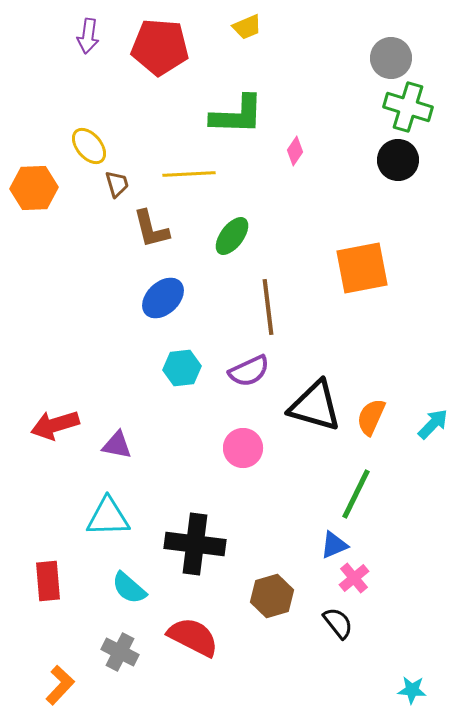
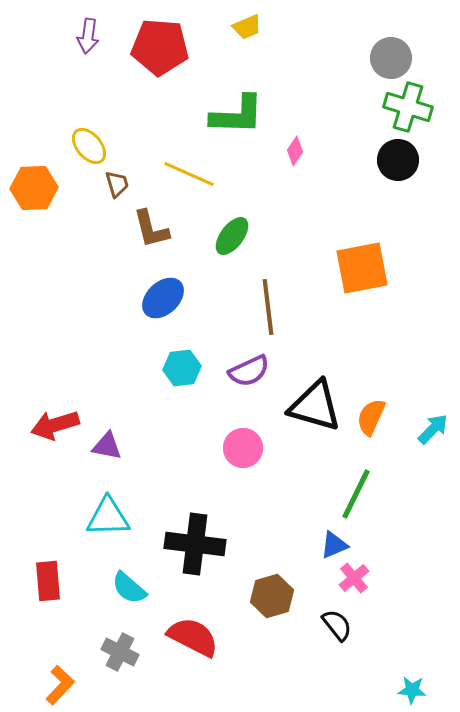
yellow line: rotated 27 degrees clockwise
cyan arrow: moved 5 px down
purple triangle: moved 10 px left, 1 px down
black semicircle: moved 1 px left, 2 px down
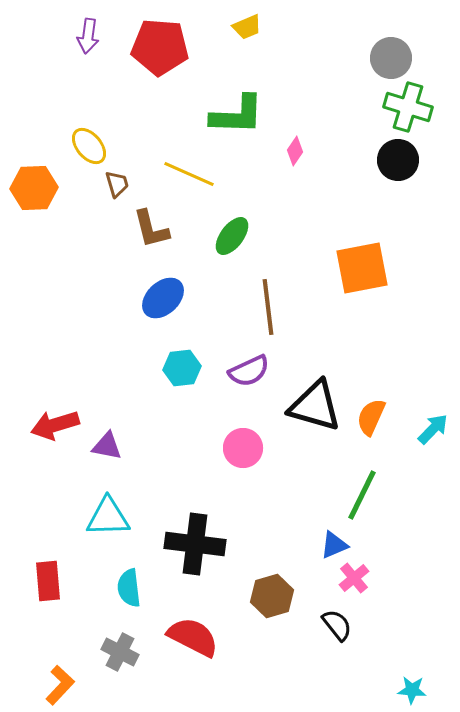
green line: moved 6 px right, 1 px down
cyan semicircle: rotated 42 degrees clockwise
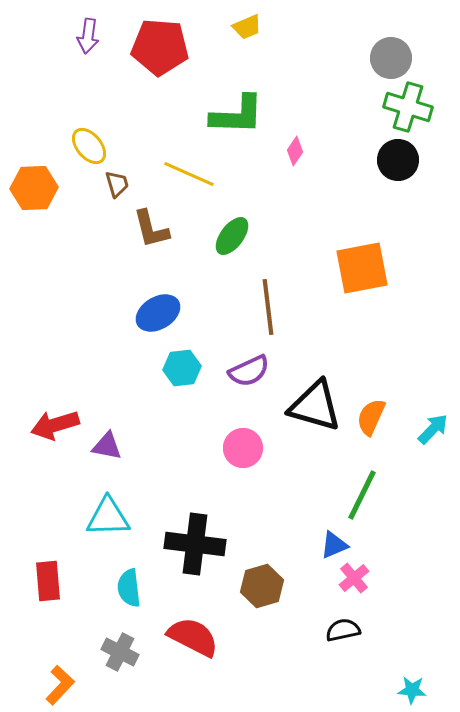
blue ellipse: moved 5 px left, 15 px down; rotated 12 degrees clockwise
brown hexagon: moved 10 px left, 10 px up
black semicircle: moved 6 px right, 5 px down; rotated 64 degrees counterclockwise
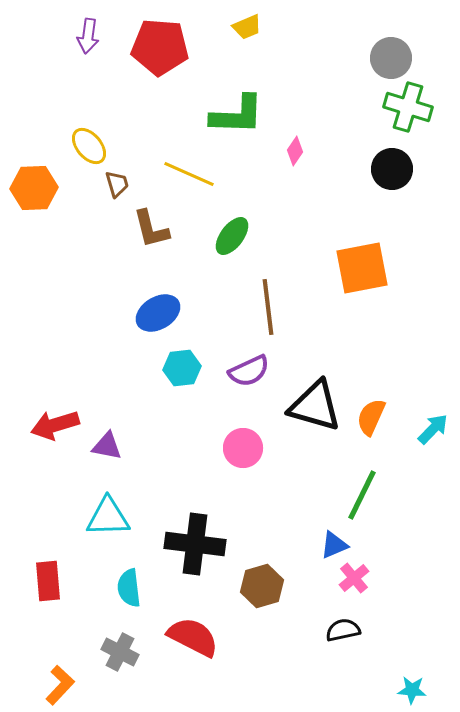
black circle: moved 6 px left, 9 px down
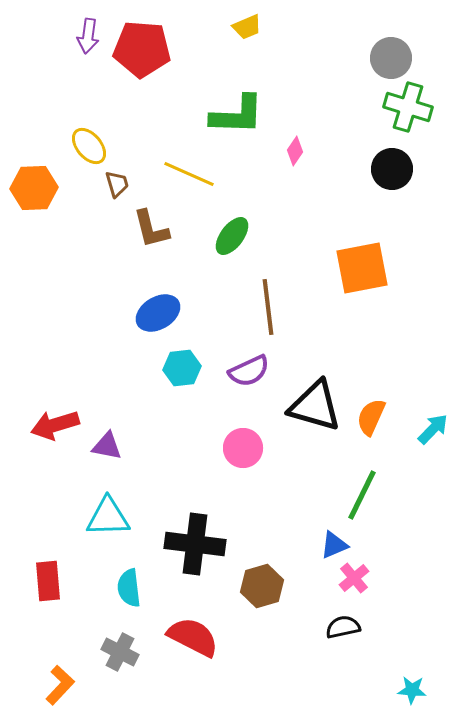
red pentagon: moved 18 px left, 2 px down
black semicircle: moved 3 px up
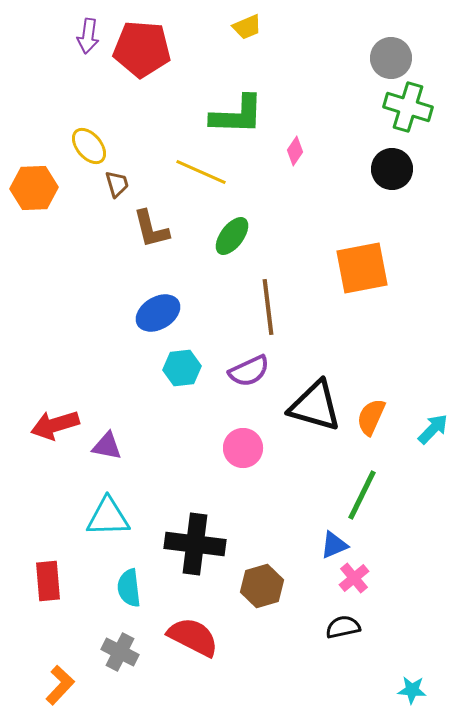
yellow line: moved 12 px right, 2 px up
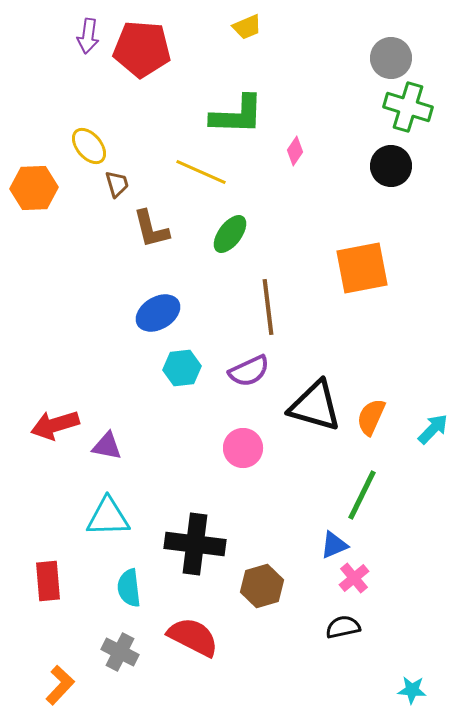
black circle: moved 1 px left, 3 px up
green ellipse: moved 2 px left, 2 px up
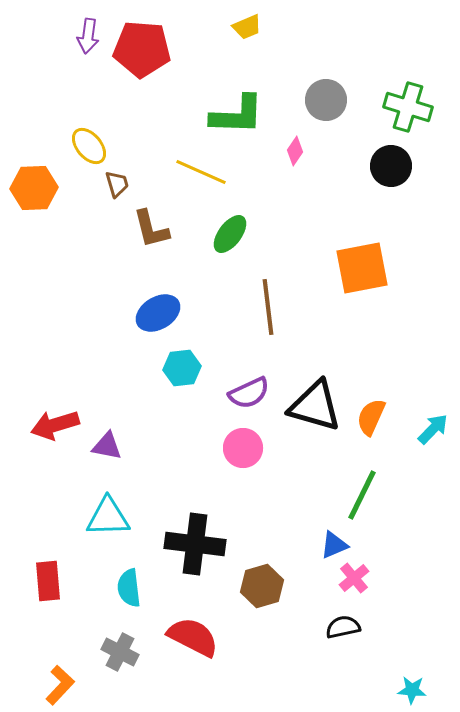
gray circle: moved 65 px left, 42 px down
purple semicircle: moved 22 px down
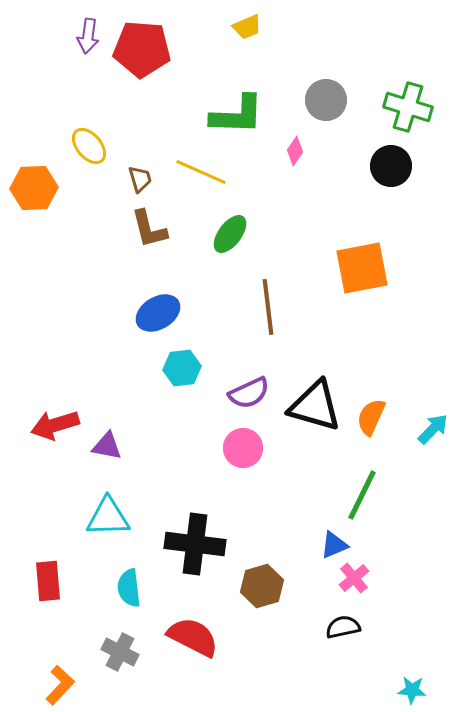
brown trapezoid: moved 23 px right, 5 px up
brown L-shape: moved 2 px left
